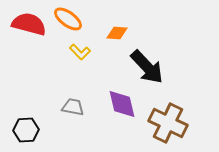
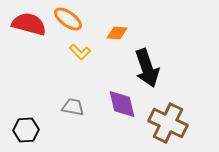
black arrow: moved 1 px down; rotated 24 degrees clockwise
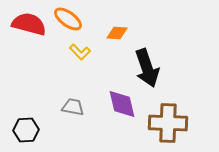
brown cross: rotated 24 degrees counterclockwise
